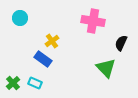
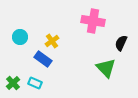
cyan circle: moved 19 px down
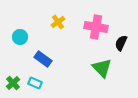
pink cross: moved 3 px right, 6 px down
yellow cross: moved 6 px right, 19 px up
green triangle: moved 4 px left
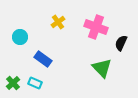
pink cross: rotated 10 degrees clockwise
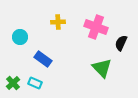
yellow cross: rotated 32 degrees clockwise
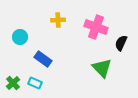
yellow cross: moved 2 px up
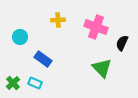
black semicircle: moved 1 px right
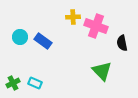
yellow cross: moved 15 px right, 3 px up
pink cross: moved 1 px up
black semicircle: rotated 35 degrees counterclockwise
blue rectangle: moved 18 px up
green triangle: moved 3 px down
green cross: rotated 16 degrees clockwise
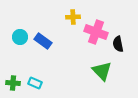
pink cross: moved 6 px down
black semicircle: moved 4 px left, 1 px down
green cross: rotated 32 degrees clockwise
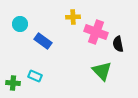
cyan circle: moved 13 px up
cyan rectangle: moved 7 px up
